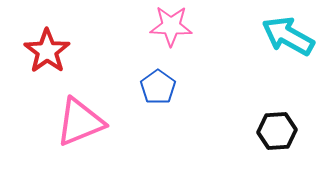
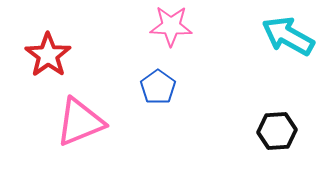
red star: moved 1 px right, 4 px down
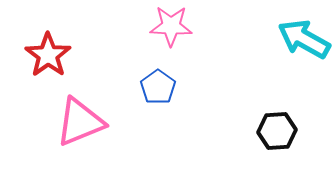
cyan arrow: moved 16 px right, 3 px down
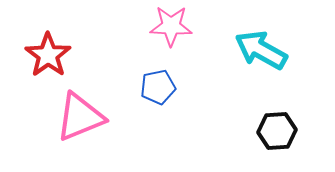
cyan arrow: moved 43 px left, 11 px down
blue pentagon: rotated 24 degrees clockwise
pink triangle: moved 5 px up
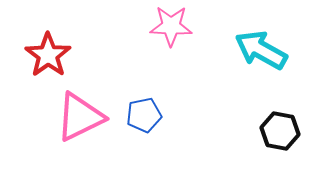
blue pentagon: moved 14 px left, 28 px down
pink triangle: rotated 4 degrees counterclockwise
black hexagon: moved 3 px right; rotated 15 degrees clockwise
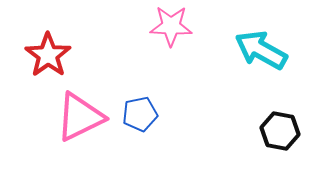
blue pentagon: moved 4 px left, 1 px up
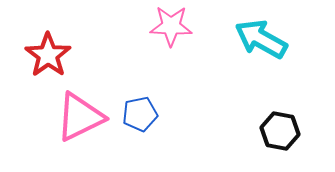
cyan arrow: moved 11 px up
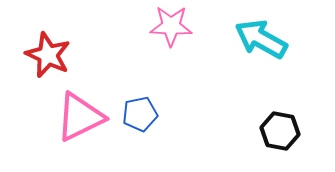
red star: rotated 12 degrees counterclockwise
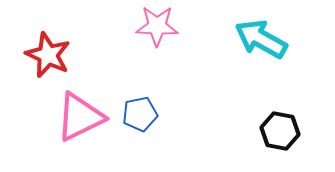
pink star: moved 14 px left
